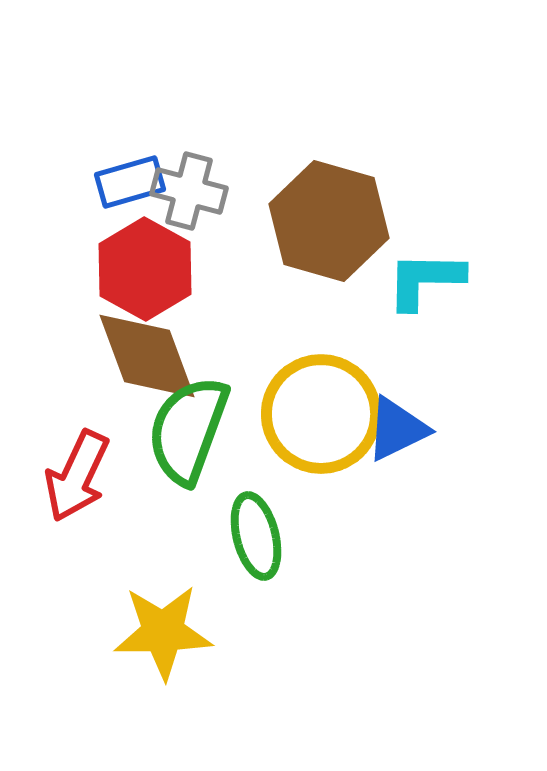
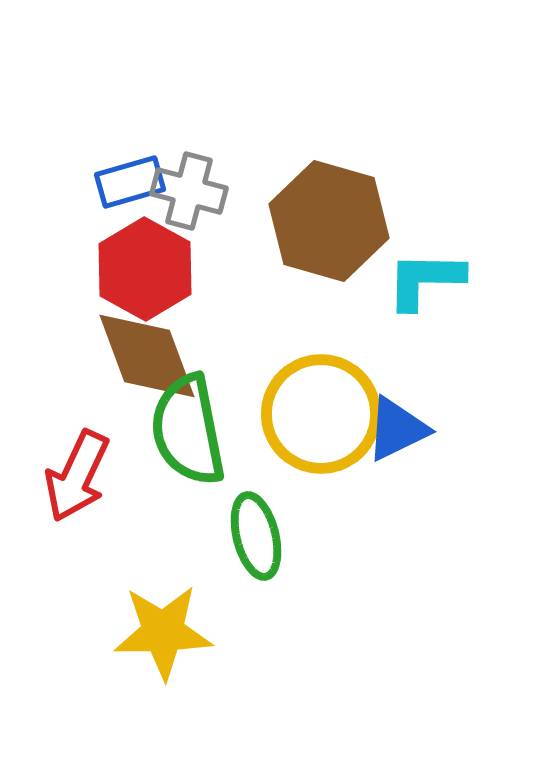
green semicircle: rotated 31 degrees counterclockwise
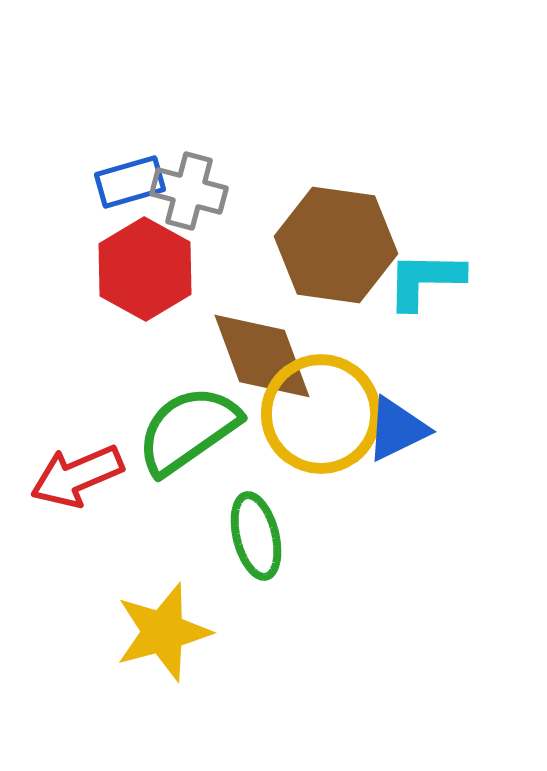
brown hexagon: moved 7 px right, 24 px down; rotated 8 degrees counterclockwise
brown diamond: moved 115 px right
green semicircle: rotated 66 degrees clockwise
red arrow: rotated 42 degrees clockwise
yellow star: rotated 14 degrees counterclockwise
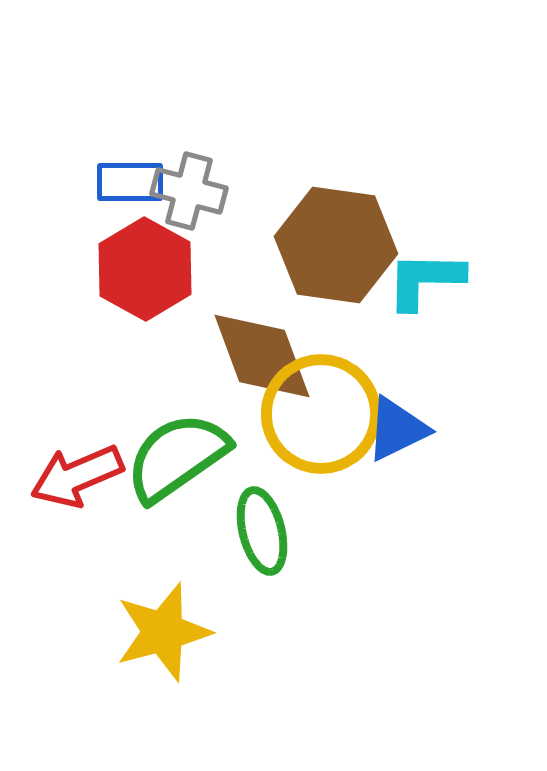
blue rectangle: rotated 16 degrees clockwise
green semicircle: moved 11 px left, 27 px down
green ellipse: moved 6 px right, 5 px up
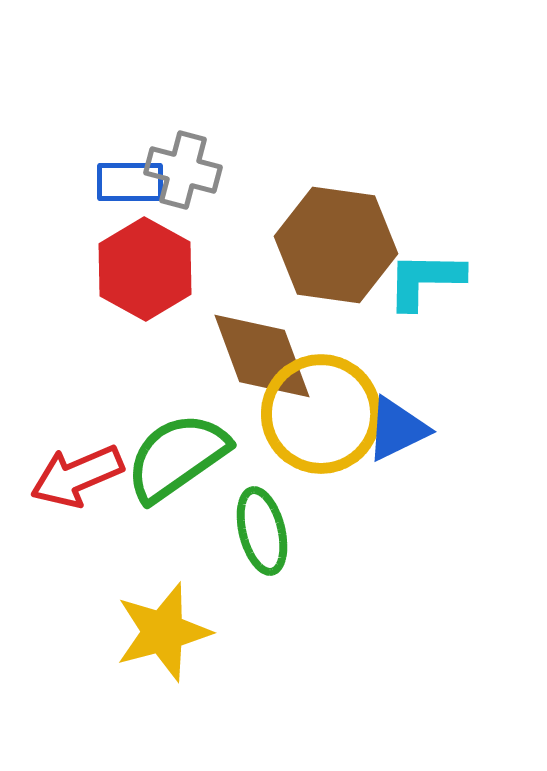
gray cross: moved 6 px left, 21 px up
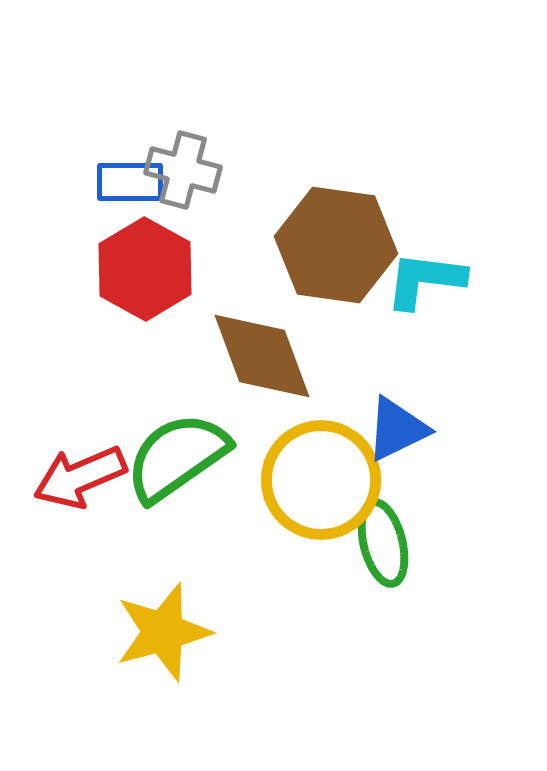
cyan L-shape: rotated 6 degrees clockwise
yellow circle: moved 66 px down
red arrow: moved 3 px right, 1 px down
green ellipse: moved 121 px right, 12 px down
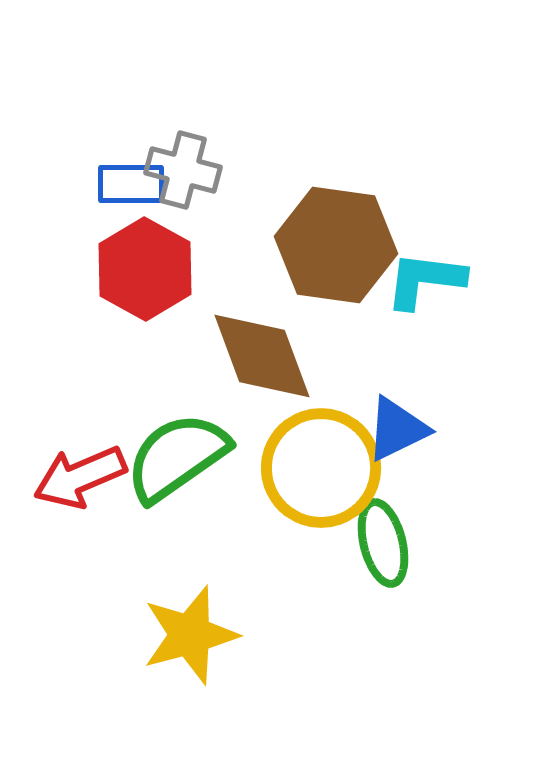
blue rectangle: moved 1 px right, 2 px down
yellow circle: moved 12 px up
yellow star: moved 27 px right, 3 px down
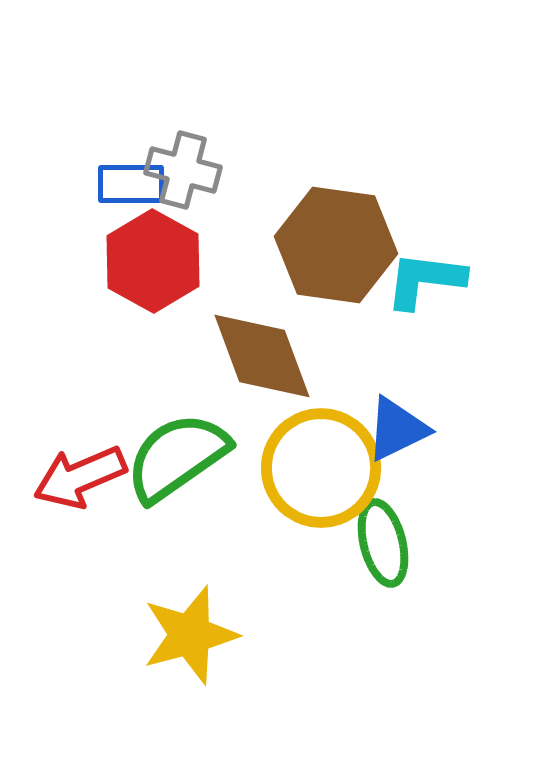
red hexagon: moved 8 px right, 8 px up
